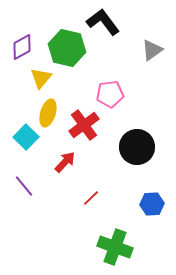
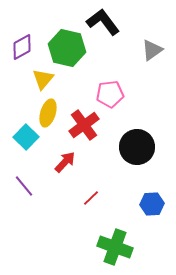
yellow triangle: moved 2 px right, 1 px down
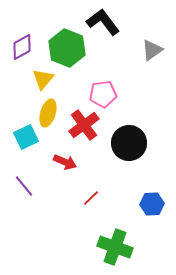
green hexagon: rotated 9 degrees clockwise
pink pentagon: moved 7 px left
cyan square: rotated 20 degrees clockwise
black circle: moved 8 px left, 4 px up
red arrow: rotated 70 degrees clockwise
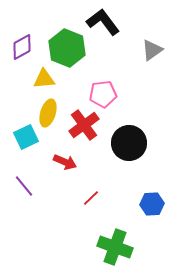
yellow triangle: moved 1 px right; rotated 45 degrees clockwise
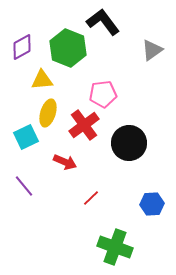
green hexagon: moved 1 px right
yellow triangle: moved 2 px left, 1 px down
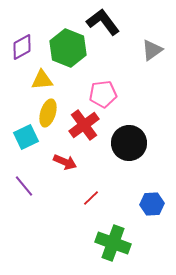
green cross: moved 2 px left, 4 px up
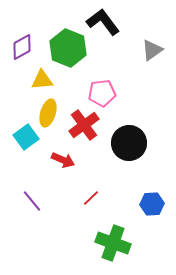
pink pentagon: moved 1 px left, 1 px up
cyan square: rotated 10 degrees counterclockwise
red arrow: moved 2 px left, 2 px up
purple line: moved 8 px right, 15 px down
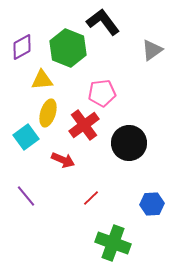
purple line: moved 6 px left, 5 px up
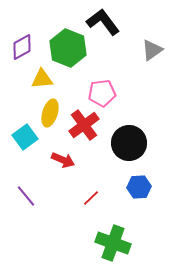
yellow triangle: moved 1 px up
yellow ellipse: moved 2 px right
cyan square: moved 1 px left
blue hexagon: moved 13 px left, 17 px up
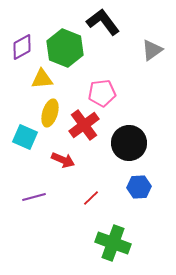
green hexagon: moved 3 px left
cyan square: rotated 30 degrees counterclockwise
purple line: moved 8 px right, 1 px down; rotated 65 degrees counterclockwise
